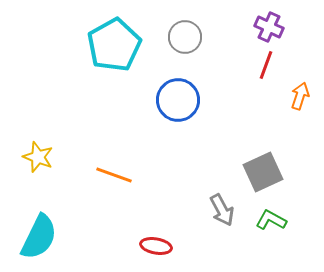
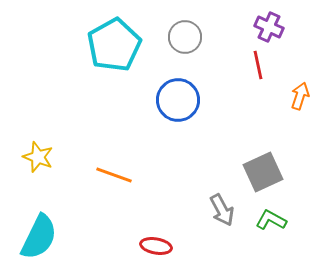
red line: moved 8 px left; rotated 32 degrees counterclockwise
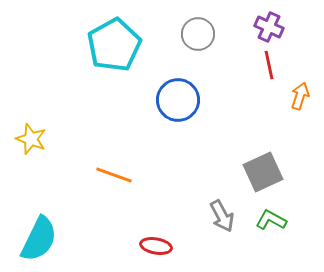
gray circle: moved 13 px right, 3 px up
red line: moved 11 px right
yellow star: moved 7 px left, 18 px up
gray arrow: moved 6 px down
cyan semicircle: moved 2 px down
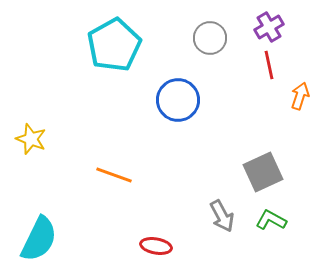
purple cross: rotated 36 degrees clockwise
gray circle: moved 12 px right, 4 px down
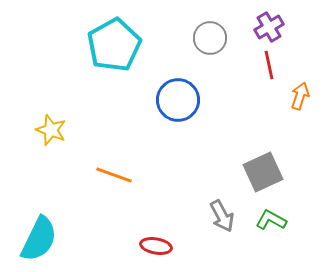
yellow star: moved 20 px right, 9 px up
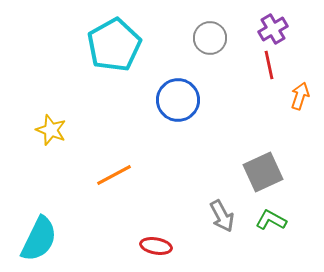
purple cross: moved 4 px right, 2 px down
orange line: rotated 48 degrees counterclockwise
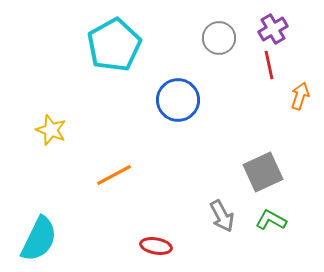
gray circle: moved 9 px right
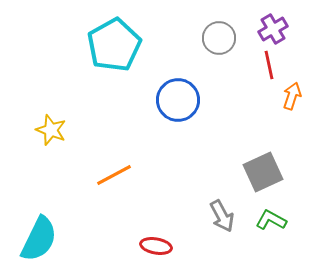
orange arrow: moved 8 px left
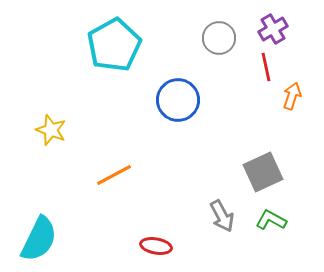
red line: moved 3 px left, 2 px down
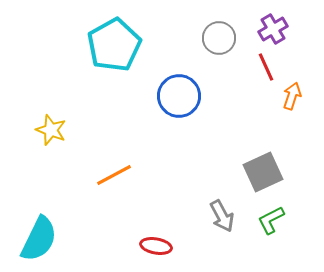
red line: rotated 12 degrees counterclockwise
blue circle: moved 1 px right, 4 px up
green L-shape: rotated 56 degrees counterclockwise
